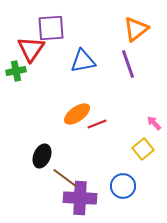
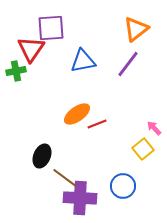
purple line: rotated 56 degrees clockwise
pink arrow: moved 5 px down
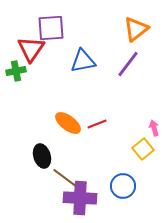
orange ellipse: moved 9 px left, 9 px down; rotated 72 degrees clockwise
pink arrow: rotated 28 degrees clockwise
black ellipse: rotated 40 degrees counterclockwise
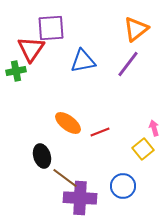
red line: moved 3 px right, 8 px down
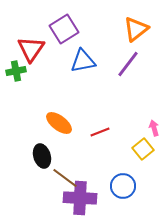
purple square: moved 13 px right, 1 px down; rotated 28 degrees counterclockwise
orange ellipse: moved 9 px left
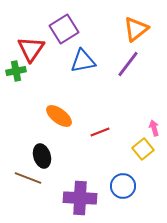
orange ellipse: moved 7 px up
brown line: moved 37 px left; rotated 16 degrees counterclockwise
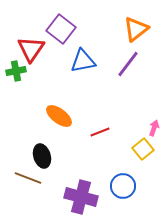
purple square: moved 3 px left; rotated 20 degrees counterclockwise
pink arrow: rotated 35 degrees clockwise
purple cross: moved 1 px right, 1 px up; rotated 12 degrees clockwise
